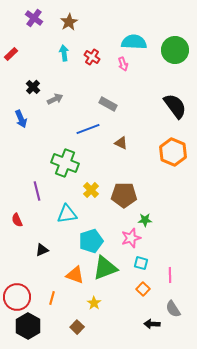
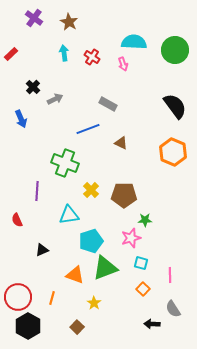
brown star: rotated 12 degrees counterclockwise
purple line: rotated 18 degrees clockwise
cyan triangle: moved 2 px right, 1 px down
red circle: moved 1 px right
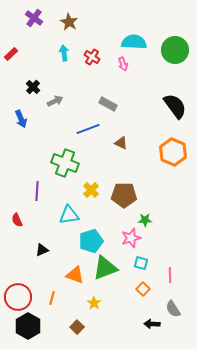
gray arrow: moved 2 px down
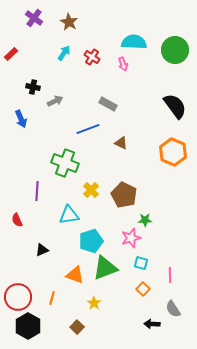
cyan arrow: rotated 42 degrees clockwise
black cross: rotated 32 degrees counterclockwise
brown pentagon: rotated 25 degrees clockwise
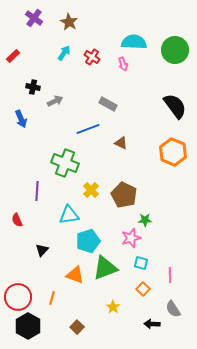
red rectangle: moved 2 px right, 2 px down
cyan pentagon: moved 3 px left
black triangle: rotated 24 degrees counterclockwise
yellow star: moved 19 px right, 4 px down
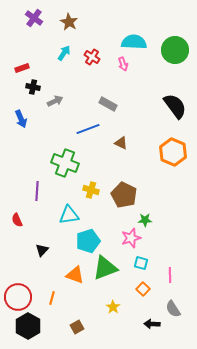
red rectangle: moved 9 px right, 12 px down; rotated 24 degrees clockwise
yellow cross: rotated 28 degrees counterclockwise
brown square: rotated 16 degrees clockwise
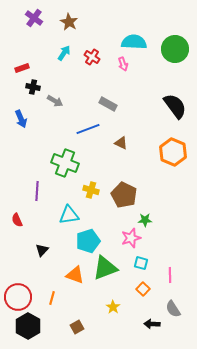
green circle: moved 1 px up
gray arrow: rotated 56 degrees clockwise
